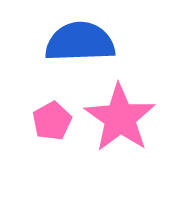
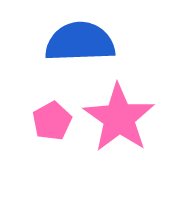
pink star: moved 1 px left
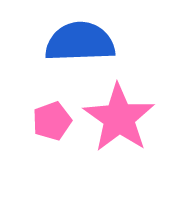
pink pentagon: rotated 9 degrees clockwise
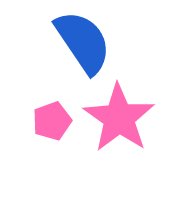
blue semicircle: moved 3 px right; rotated 58 degrees clockwise
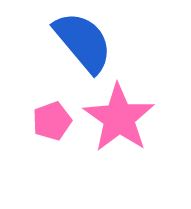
blue semicircle: rotated 6 degrees counterclockwise
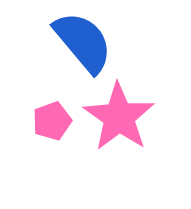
pink star: moved 1 px up
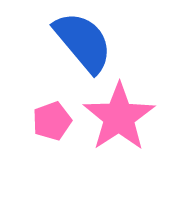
pink star: rotated 4 degrees clockwise
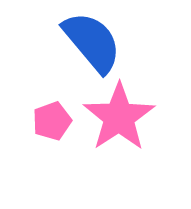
blue semicircle: moved 9 px right
